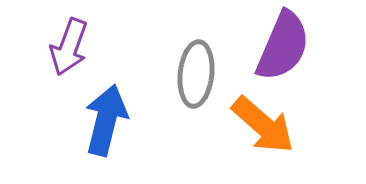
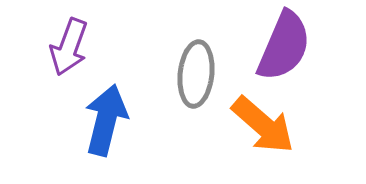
purple semicircle: moved 1 px right
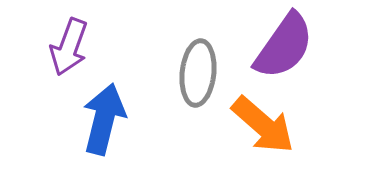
purple semicircle: rotated 12 degrees clockwise
gray ellipse: moved 2 px right, 1 px up
blue arrow: moved 2 px left, 1 px up
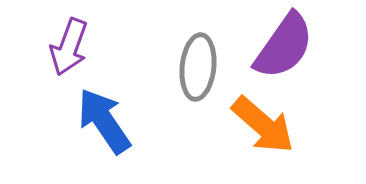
gray ellipse: moved 6 px up
blue arrow: moved 2 px down; rotated 48 degrees counterclockwise
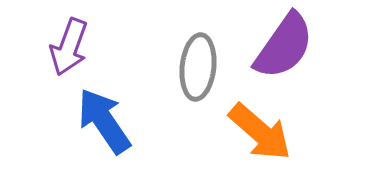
orange arrow: moved 3 px left, 7 px down
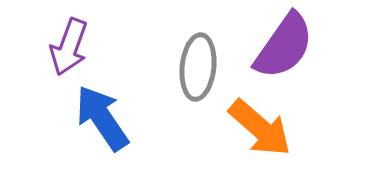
blue arrow: moved 2 px left, 3 px up
orange arrow: moved 4 px up
